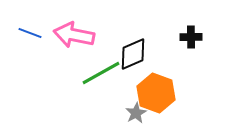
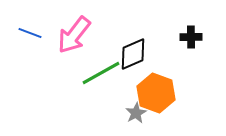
pink arrow: rotated 63 degrees counterclockwise
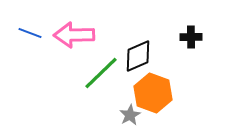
pink arrow: rotated 51 degrees clockwise
black diamond: moved 5 px right, 2 px down
green line: rotated 15 degrees counterclockwise
orange hexagon: moved 3 px left
gray star: moved 6 px left, 2 px down
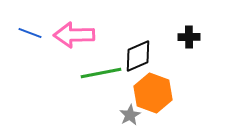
black cross: moved 2 px left
green line: rotated 33 degrees clockwise
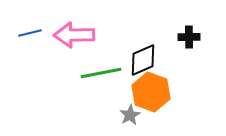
blue line: rotated 35 degrees counterclockwise
black diamond: moved 5 px right, 4 px down
orange hexagon: moved 2 px left, 1 px up
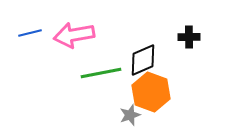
pink arrow: rotated 9 degrees counterclockwise
gray star: rotated 10 degrees clockwise
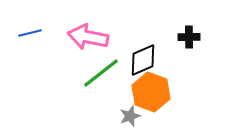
pink arrow: moved 14 px right, 2 px down; rotated 21 degrees clockwise
green line: rotated 27 degrees counterclockwise
gray star: moved 1 px down
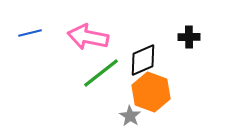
gray star: rotated 20 degrees counterclockwise
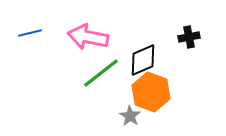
black cross: rotated 10 degrees counterclockwise
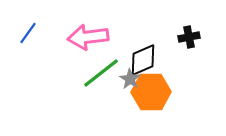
blue line: moved 2 px left; rotated 40 degrees counterclockwise
pink arrow: rotated 18 degrees counterclockwise
orange hexagon: rotated 21 degrees counterclockwise
gray star: moved 37 px up
